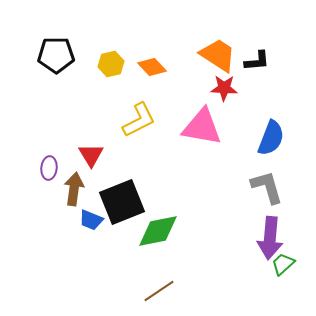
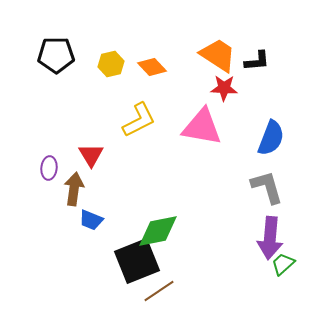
black square: moved 15 px right, 59 px down
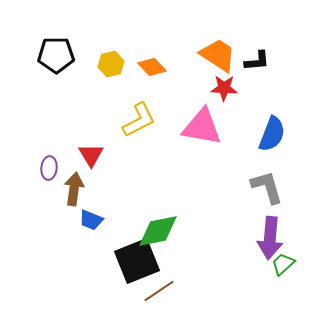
blue semicircle: moved 1 px right, 4 px up
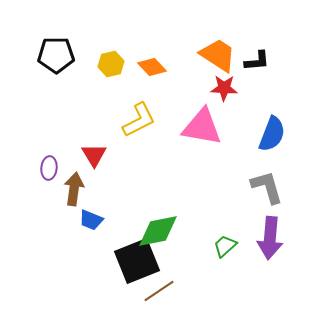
red triangle: moved 3 px right
green trapezoid: moved 58 px left, 18 px up
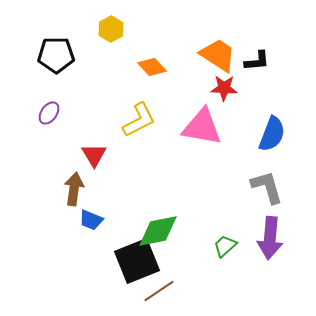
yellow hexagon: moved 35 px up; rotated 15 degrees counterclockwise
purple ellipse: moved 55 px up; rotated 30 degrees clockwise
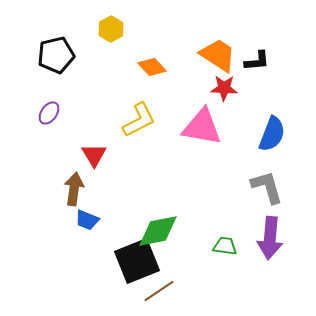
black pentagon: rotated 12 degrees counterclockwise
blue trapezoid: moved 4 px left
green trapezoid: rotated 50 degrees clockwise
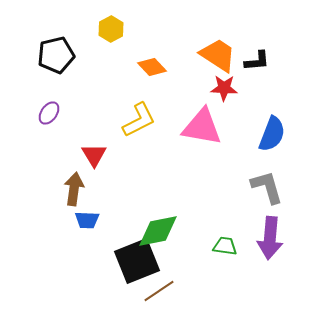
blue trapezoid: rotated 20 degrees counterclockwise
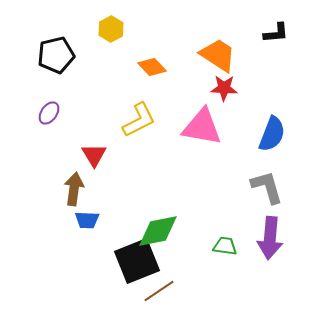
black L-shape: moved 19 px right, 28 px up
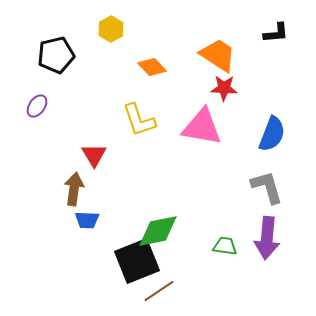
purple ellipse: moved 12 px left, 7 px up
yellow L-shape: rotated 99 degrees clockwise
purple arrow: moved 3 px left
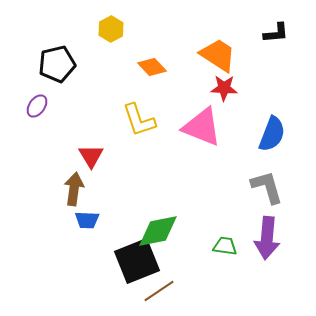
black pentagon: moved 1 px right, 9 px down
pink triangle: rotated 12 degrees clockwise
red triangle: moved 3 px left, 1 px down
